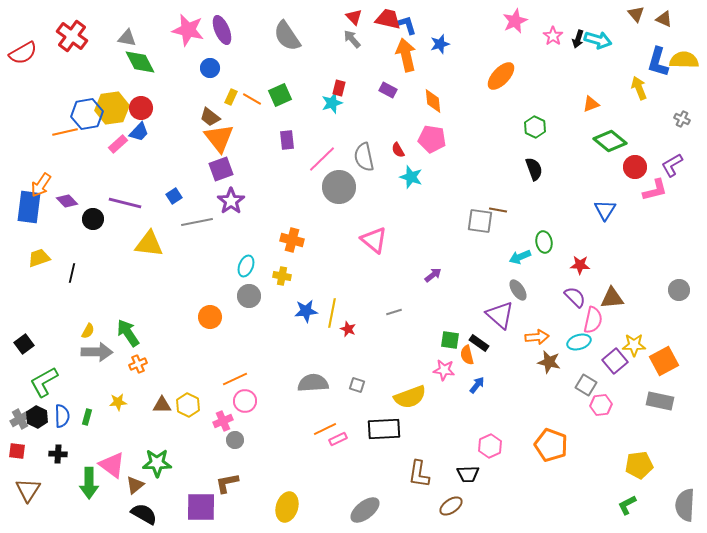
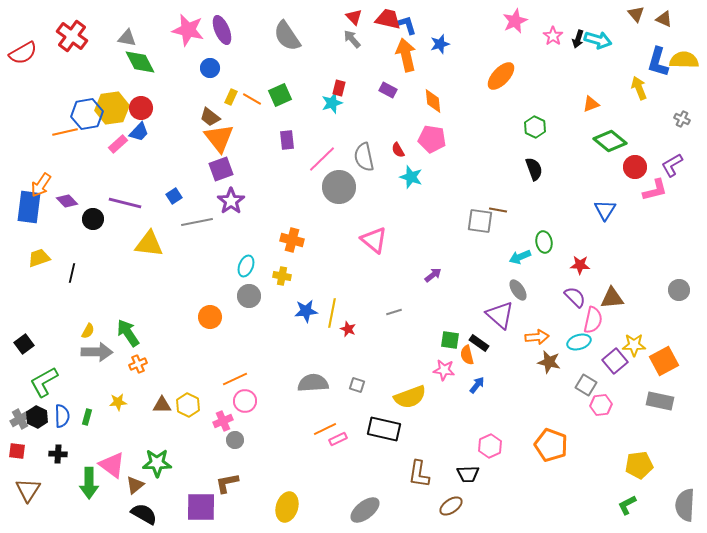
black rectangle at (384, 429): rotated 16 degrees clockwise
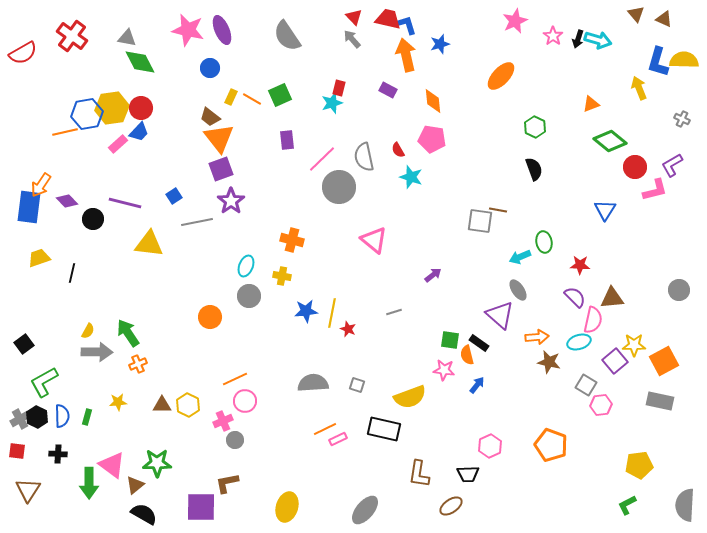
gray ellipse at (365, 510): rotated 12 degrees counterclockwise
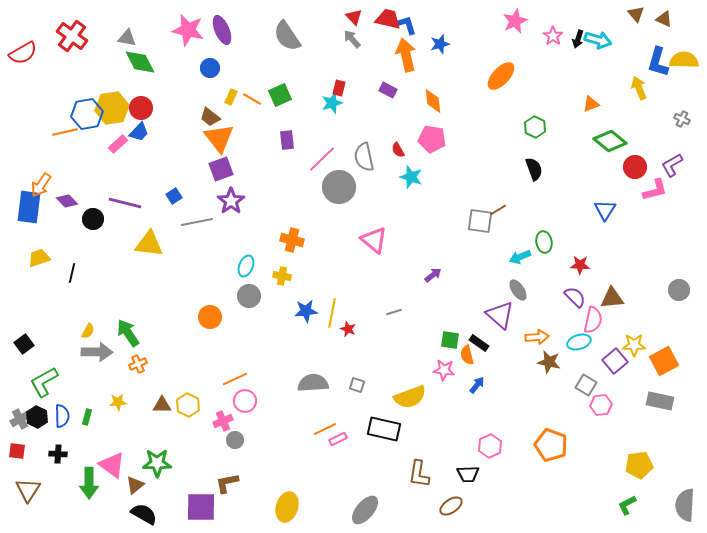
brown line at (498, 210): rotated 42 degrees counterclockwise
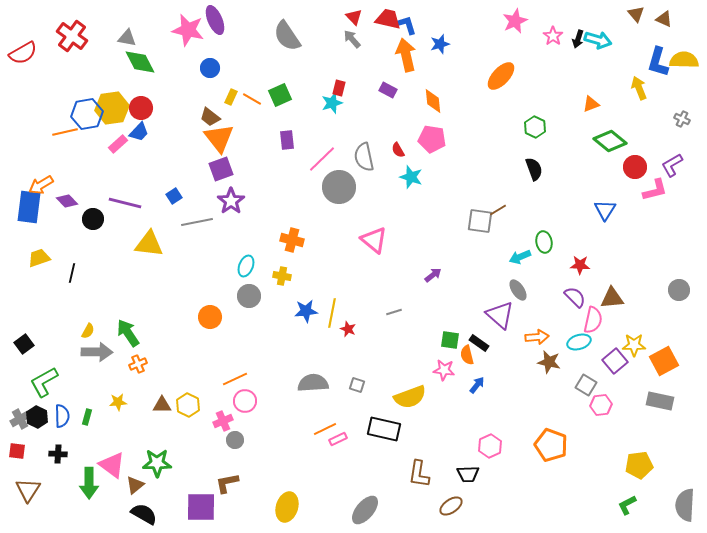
purple ellipse at (222, 30): moved 7 px left, 10 px up
orange arrow at (41, 185): rotated 25 degrees clockwise
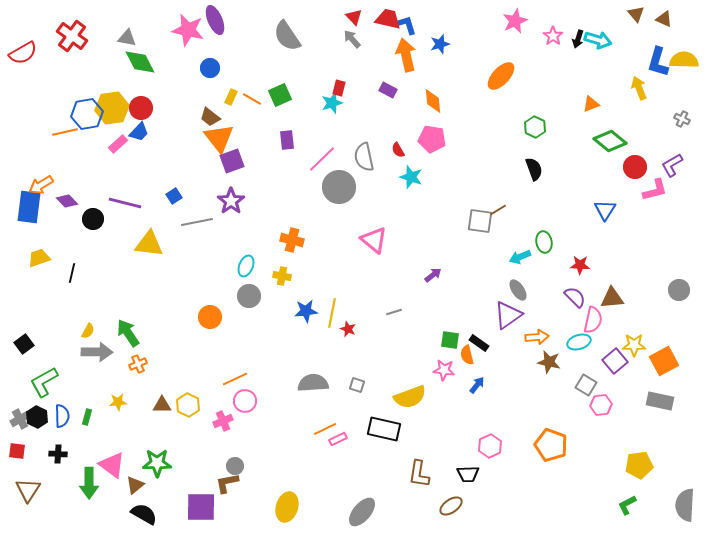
purple square at (221, 169): moved 11 px right, 8 px up
purple triangle at (500, 315): moved 8 px right; rotated 44 degrees clockwise
gray circle at (235, 440): moved 26 px down
gray ellipse at (365, 510): moved 3 px left, 2 px down
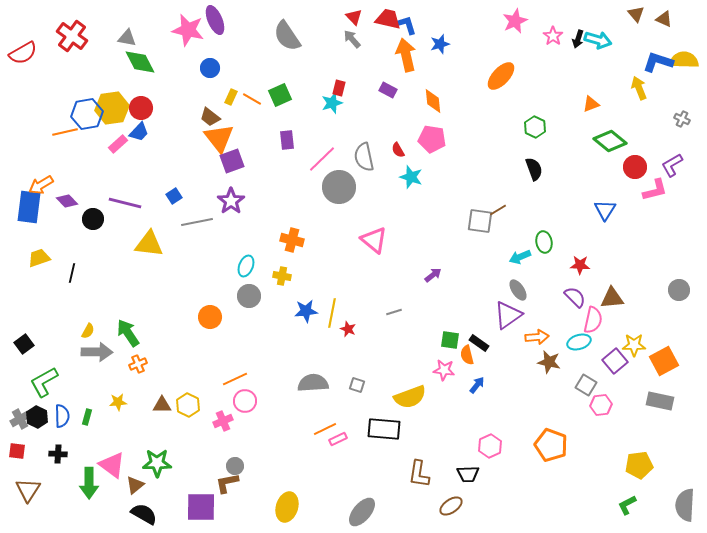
blue L-shape at (658, 62): rotated 92 degrees clockwise
black rectangle at (384, 429): rotated 8 degrees counterclockwise
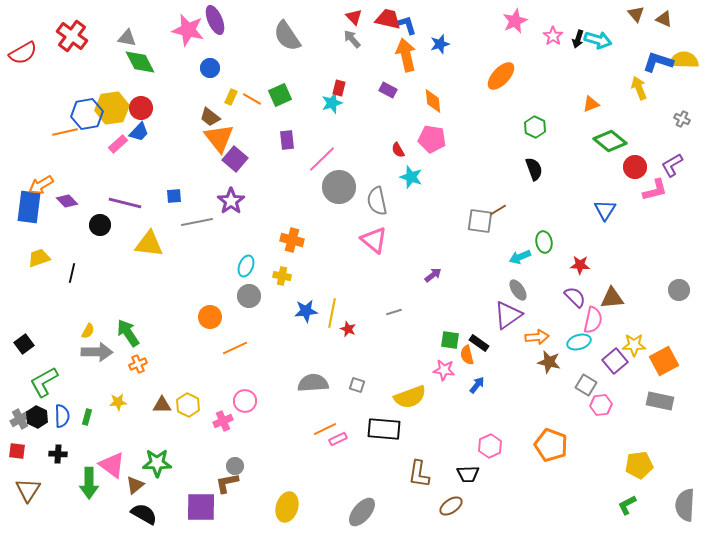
gray semicircle at (364, 157): moved 13 px right, 44 px down
purple square at (232, 161): moved 3 px right, 2 px up; rotated 30 degrees counterclockwise
blue square at (174, 196): rotated 28 degrees clockwise
black circle at (93, 219): moved 7 px right, 6 px down
orange line at (235, 379): moved 31 px up
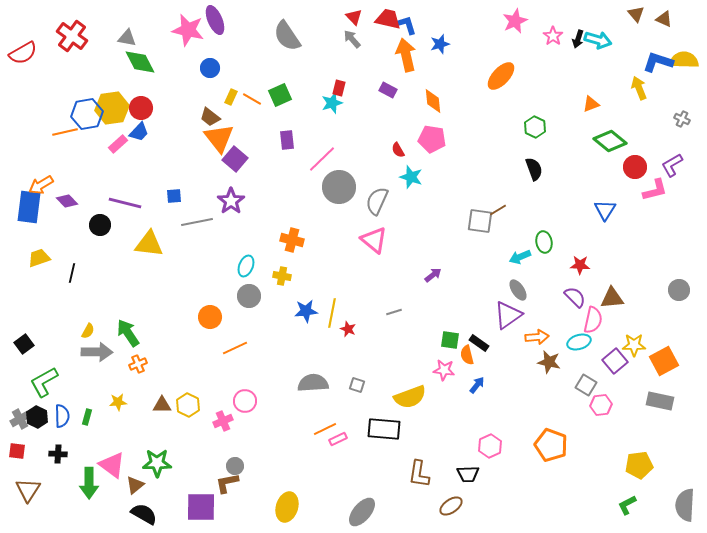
gray semicircle at (377, 201): rotated 36 degrees clockwise
